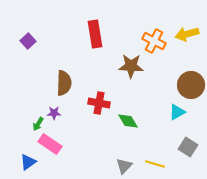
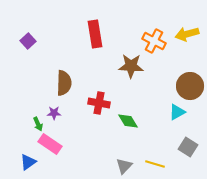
brown circle: moved 1 px left, 1 px down
green arrow: rotated 56 degrees counterclockwise
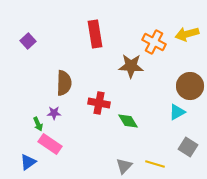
orange cross: moved 1 px down
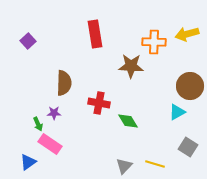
orange cross: rotated 25 degrees counterclockwise
